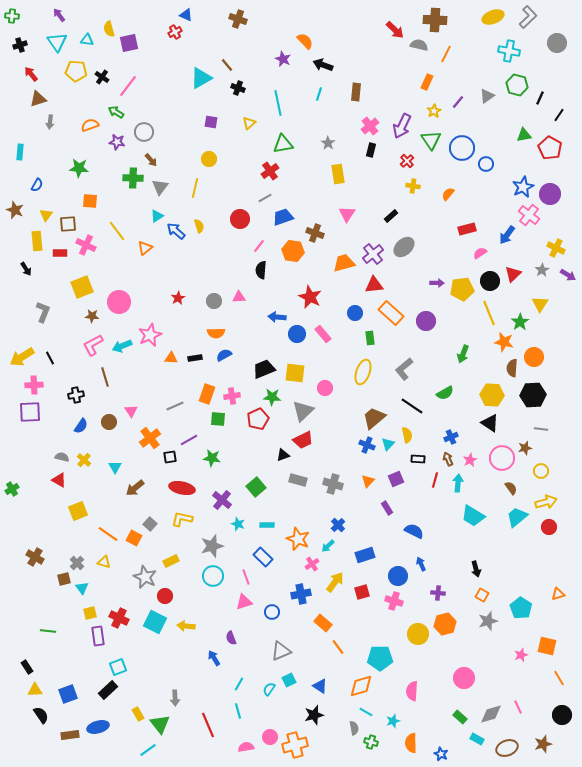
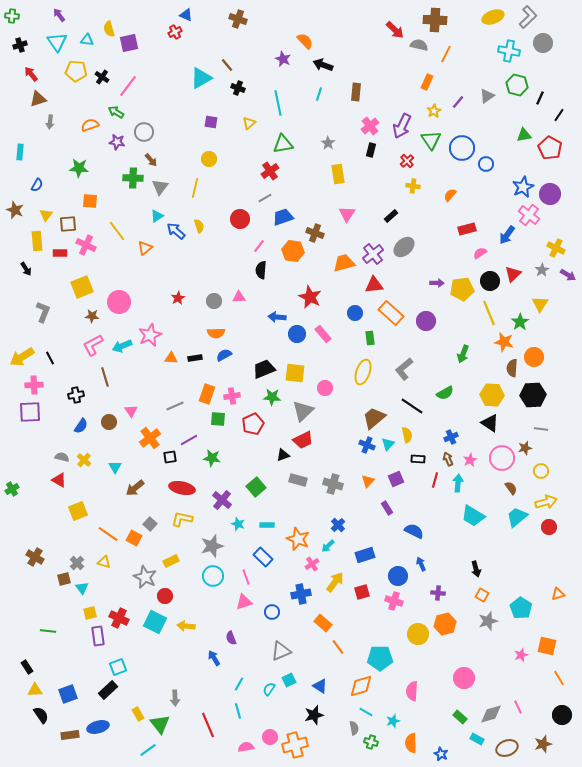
gray circle at (557, 43): moved 14 px left
orange semicircle at (448, 194): moved 2 px right, 1 px down
red pentagon at (258, 419): moved 5 px left, 5 px down
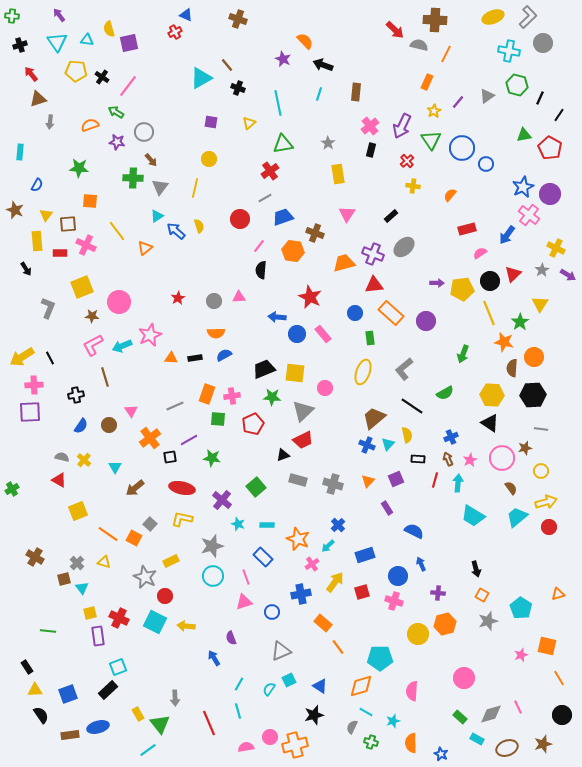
purple cross at (373, 254): rotated 30 degrees counterclockwise
gray L-shape at (43, 312): moved 5 px right, 4 px up
brown circle at (109, 422): moved 3 px down
red line at (208, 725): moved 1 px right, 2 px up
gray semicircle at (354, 728): moved 2 px left, 1 px up; rotated 144 degrees counterclockwise
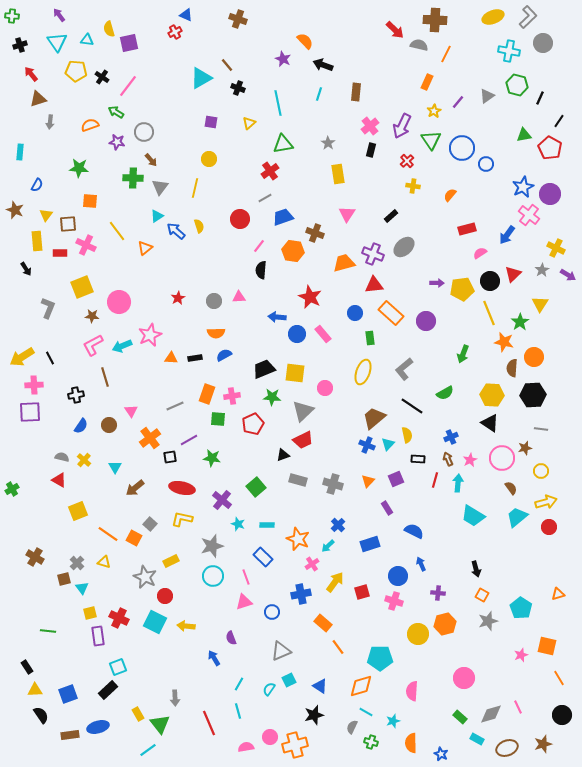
black line at (559, 115): moved 6 px down
blue rectangle at (365, 555): moved 5 px right, 11 px up
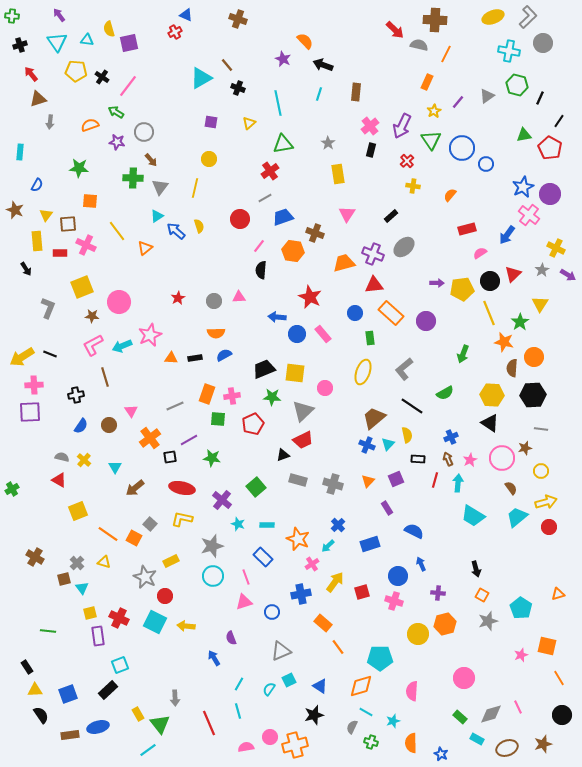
black line at (50, 358): moved 4 px up; rotated 40 degrees counterclockwise
cyan square at (118, 667): moved 2 px right, 2 px up
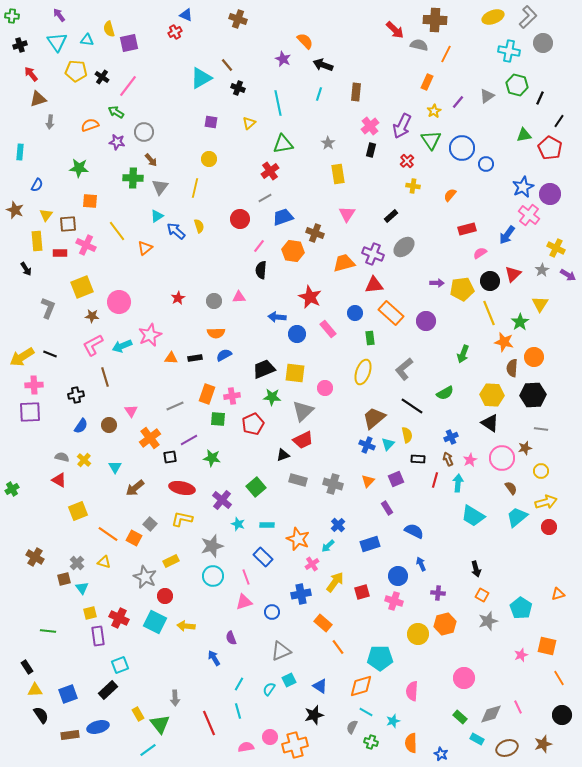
pink rectangle at (323, 334): moved 5 px right, 5 px up
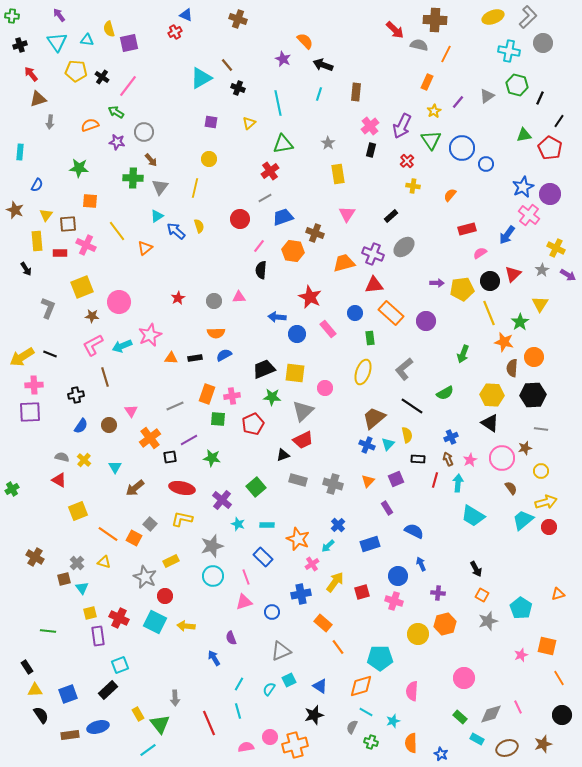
cyan trapezoid at (517, 517): moved 6 px right, 3 px down
black arrow at (476, 569): rotated 14 degrees counterclockwise
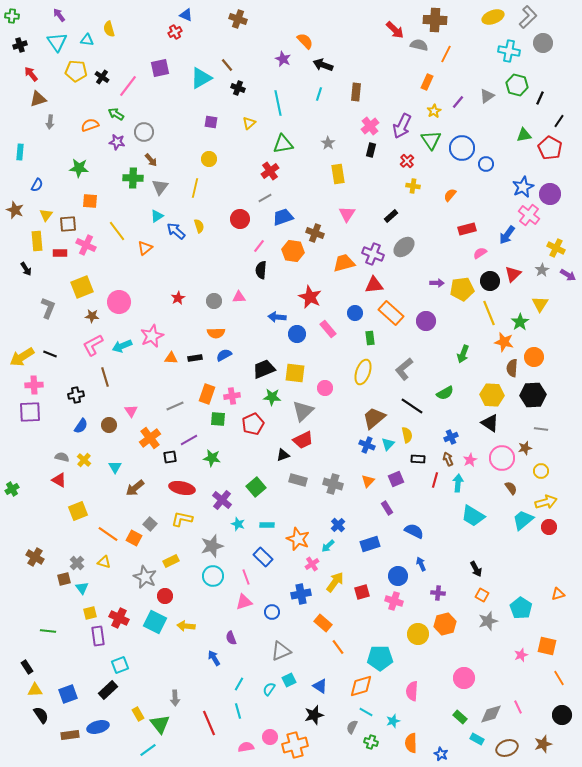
purple square at (129, 43): moved 31 px right, 25 px down
green arrow at (116, 112): moved 2 px down
pink star at (150, 335): moved 2 px right, 1 px down
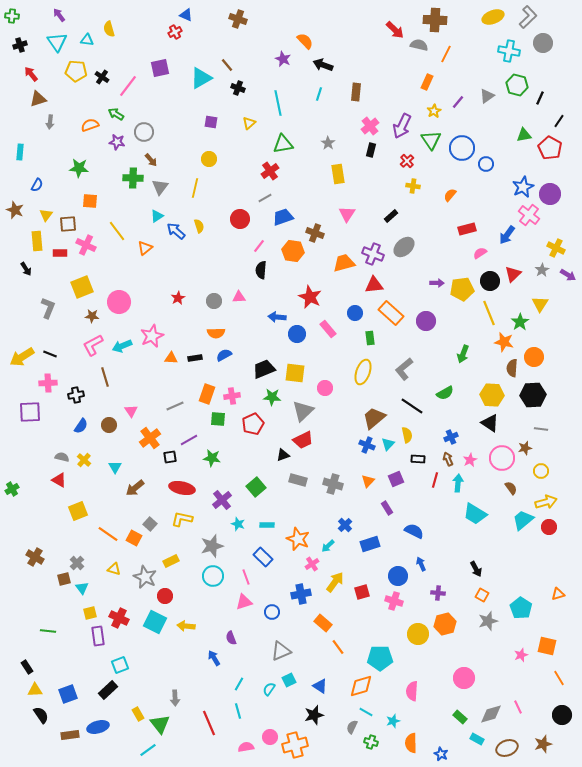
pink cross at (34, 385): moved 14 px right, 2 px up
purple cross at (222, 500): rotated 12 degrees clockwise
cyan trapezoid at (473, 516): moved 2 px right, 2 px up
blue cross at (338, 525): moved 7 px right
yellow triangle at (104, 562): moved 10 px right, 7 px down
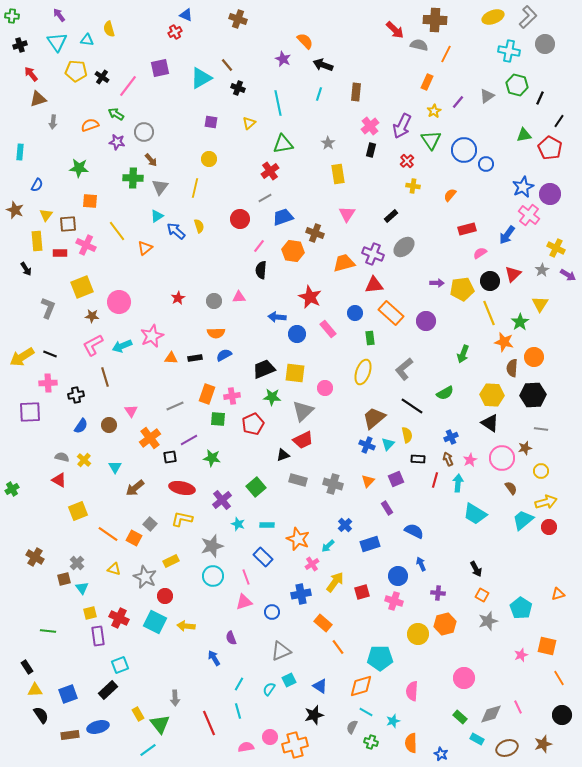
gray circle at (543, 43): moved 2 px right, 1 px down
gray arrow at (50, 122): moved 3 px right
blue circle at (462, 148): moved 2 px right, 2 px down
